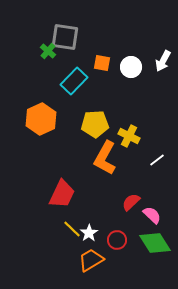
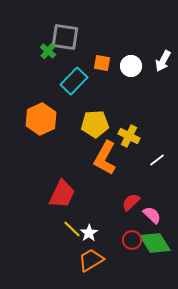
white circle: moved 1 px up
red circle: moved 15 px right
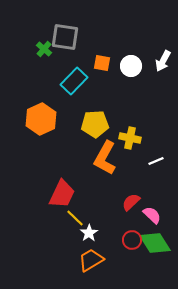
green cross: moved 4 px left, 2 px up
yellow cross: moved 1 px right, 2 px down; rotated 15 degrees counterclockwise
white line: moved 1 px left, 1 px down; rotated 14 degrees clockwise
yellow line: moved 3 px right, 11 px up
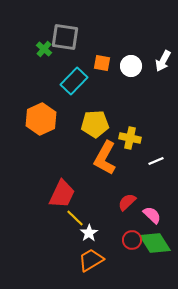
red semicircle: moved 4 px left
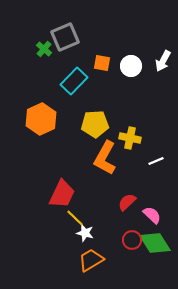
gray square: rotated 32 degrees counterclockwise
white star: moved 4 px left; rotated 24 degrees counterclockwise
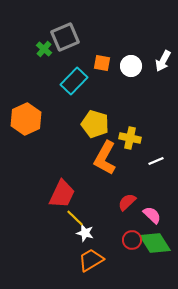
orange hexagon: moved 15 px left
yellow pentagon: rotated 20 degrees clockwise
